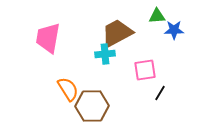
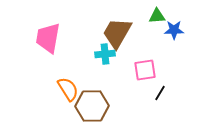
brown trapezoid: rotated 32 degrees counterclockwise
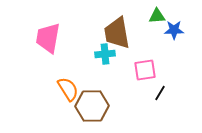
brown trapezoid: rotated 40 degrees counterclockwise
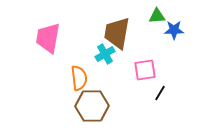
brown trapezoid: rotated 20 degrees clockwise
cyan cross: rotated 24 degrees counterclockwise
orange semicircle: moved 11 px right, 11 px up; rotated 25 degrees clockwise
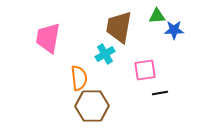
brown trapezoid: moved 2 px right, 6 px up
black line: rotated 49 degrees clockwise
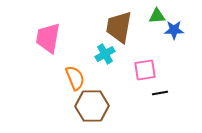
orange semicircle: moved 4 px left; rotated 15 degrees counterclockwise
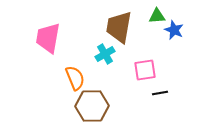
blue star: rotated 24 degrees clockwise
